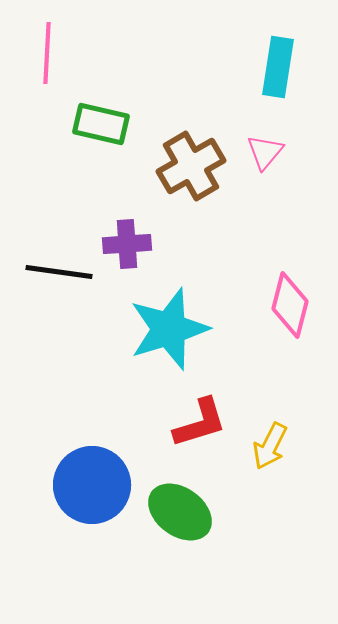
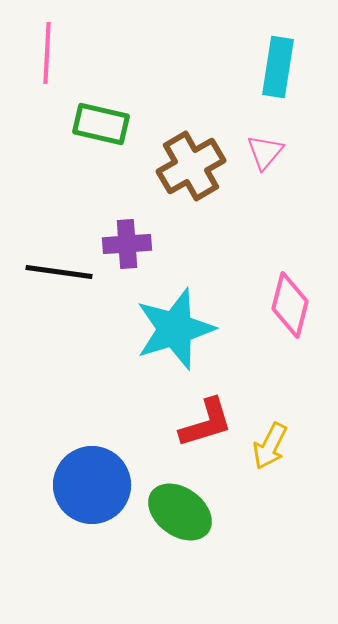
cyan star: moved 6 px right
red L-shape: moved 6 px right
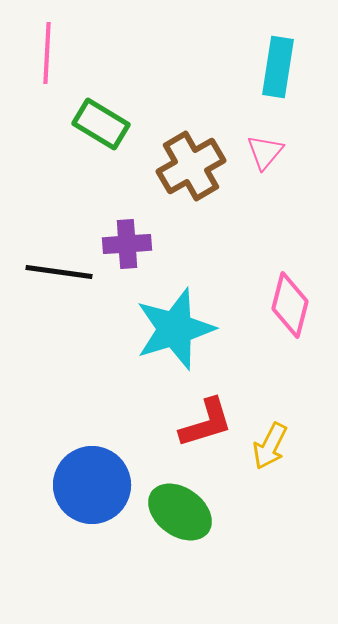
green rectangle: rotated 18 degrees clockwise
